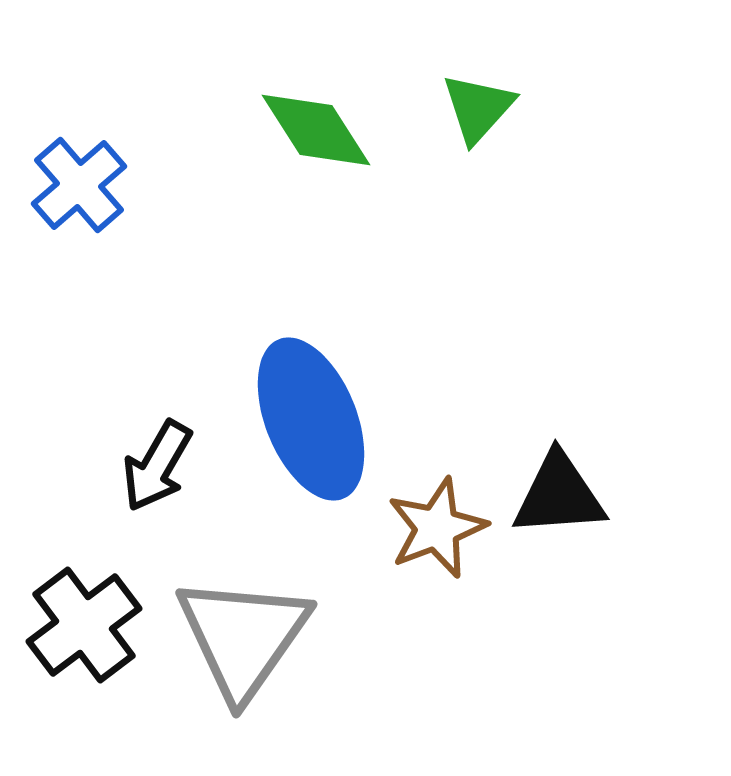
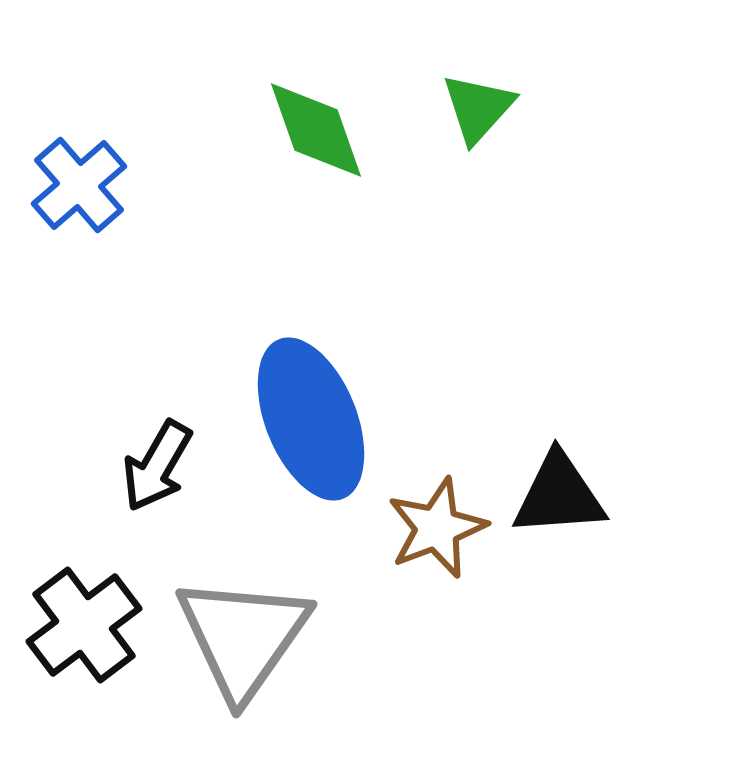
green diamond: rotated 13 degrees clockwise
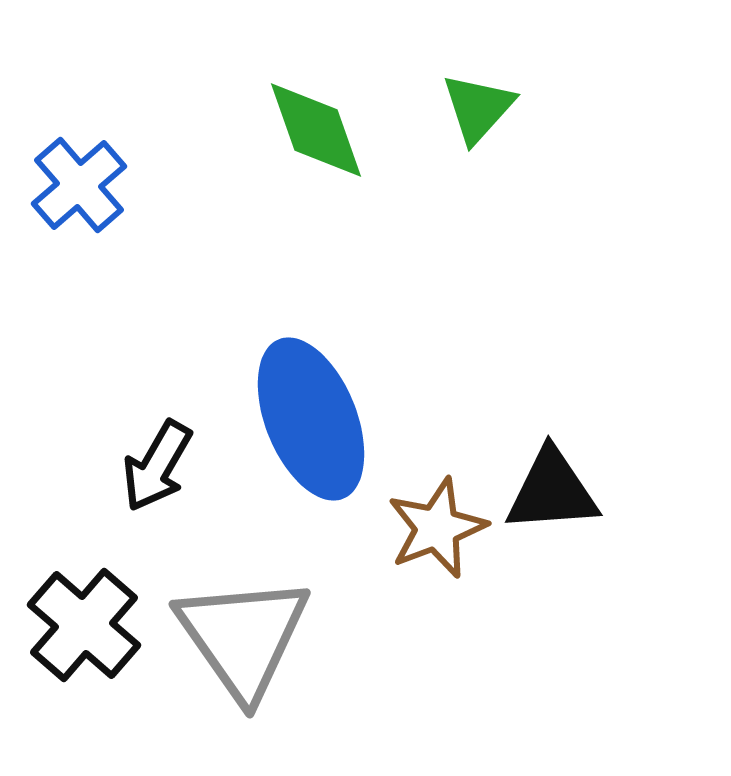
black triangle: moved 7 px left, 4 px up
black cross: rotated 12 degrees counterclockwise
gray triangle: rotated 10 degrees counterclockwise
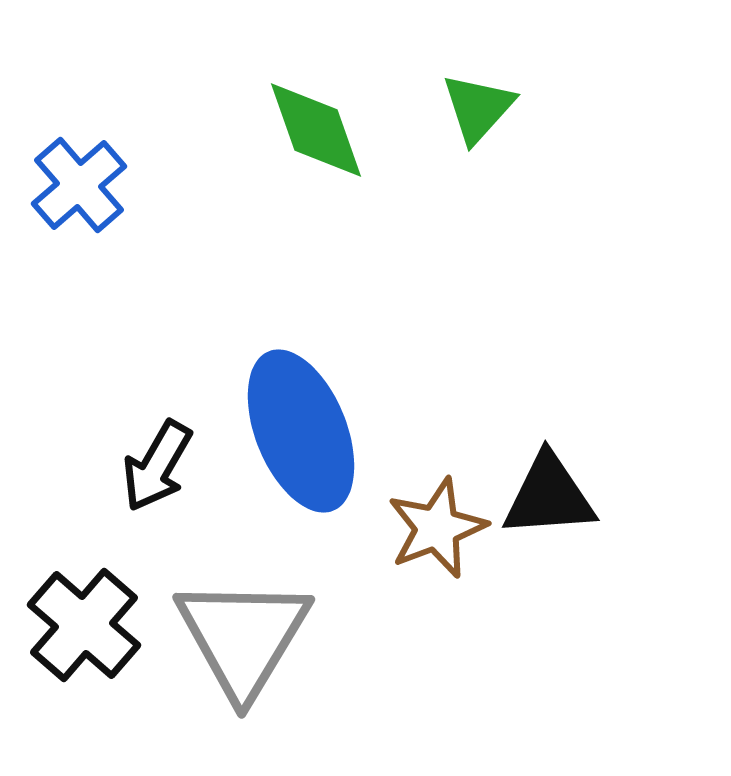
blue ellipse: moved 10 px left, 12 px down
black triangle: moved 3 px left, 5 px down
gray triangle: rotated 6 degrees clockwise
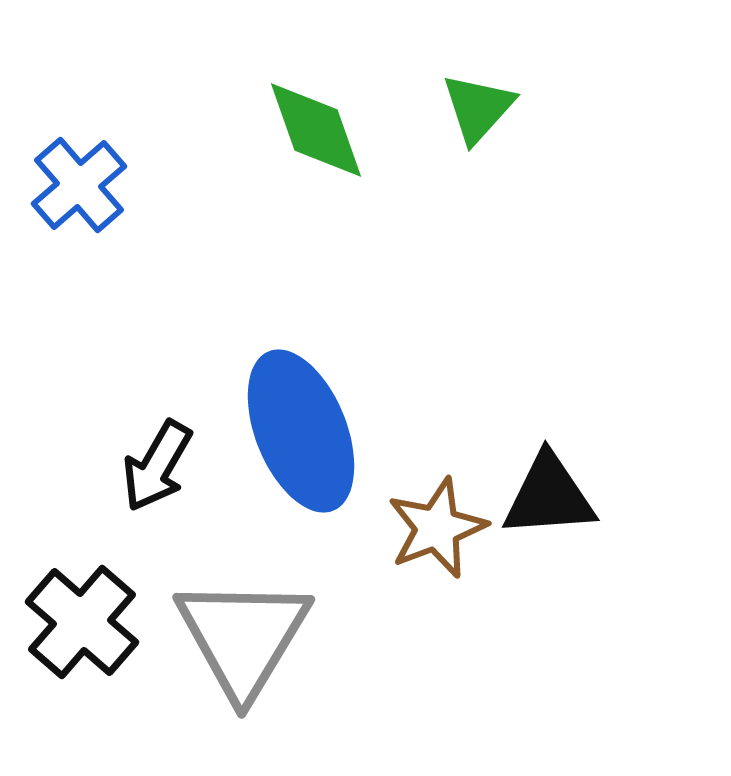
black cross: moved 2 px left, 3 px up
